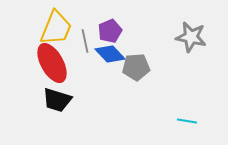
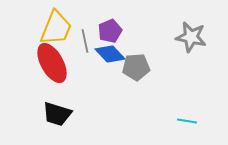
black trapezoid: moved 14 px down
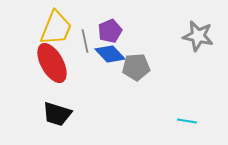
gray star: moved 7 px right, 1 px up
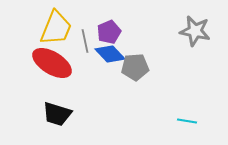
purple pentagon: moved 1 px left, 1 px down
gray star: moved 3 px left, 5 px up
red ellipse: rotated 30 degrees counterclockwise
gray pentagon: moved 1 px left
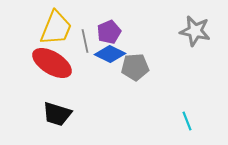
blue diamond: rotated 20 degrees counterclockwise
cyan line: rotated 60 degrees clockwise
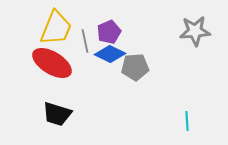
gray star: rotated 16 degrees counterclockwise
cyan line: rotated 18 degrees clockwise
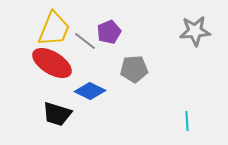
yellow trapezoid: moved 2 px left, 1 px down
gray line: rotated 40 degrees counterclockwise
blue diamond: moved 20 px left, 37 px down
gray pentagon: moved 1 px left, 2 px down
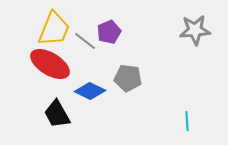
gray star: moved 1 px up
red ellipse: moved 2 px left, 1 px down
gray pentagon: moved 6 px left, 9 px down; rotated 12 degrees clockwise
black trapezoid: rotated 44 degrees clockwise
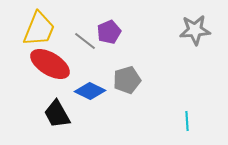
yellow trapezoid: moved 15 px left
gray pentagon: moved 1 px left, 2 px down; rotated 24 degrees counterclockwise
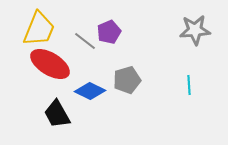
cyan line: moved 2 px right, 36 px up
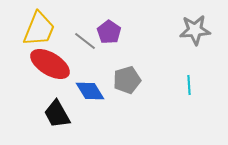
purple pentagon: rotated 15 degrees counterclockwise
blue diamond: rotated 32 degrees clockwise
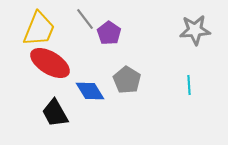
purple pentagon: moved 1 px down
gray line: moved 22 px up; rotated 15 degrees clockwise
red ellipse: moved 1 px up
gray pentagon: rotated 24 degrees counterclockwise
black trapezoid: moved 2 px left, 1 px up
